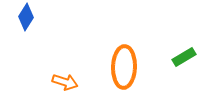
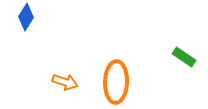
green rectangle: rotated 65 degrees clockwise
orange ellipse: moved 8 px left, 15 px down
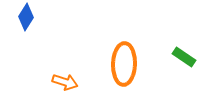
orange ellipse: moved 8 px right, 18 px up
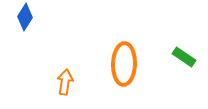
blue diamond: moved 1 px left
orange arrow: rotated 100 degrees counterclockwise
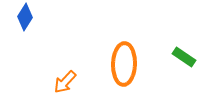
orange arrow: rotated 145 degrees counterclockwise
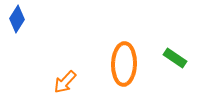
blue diamond: moved 8 px left, 2 px down
green rectangle: moved 9 px left, 1 px down
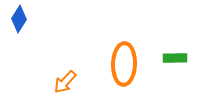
blue diamond: moved 2 px right
green rectangle: rotated 35 degrees counterclockwise
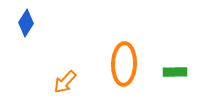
blue diamond: moved 7 px right, 4 px down
green rectangle: moved 14 px down
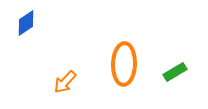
blue diamond: rotated 24 degrees clockwise
green rectangle: rotated 30 degrees counterclockwise
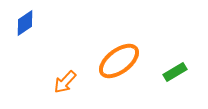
blue diamond: moved 1 px left
orange ellipse: moved 5 px left, 3 px up; rotated 51 degrees clockwise
